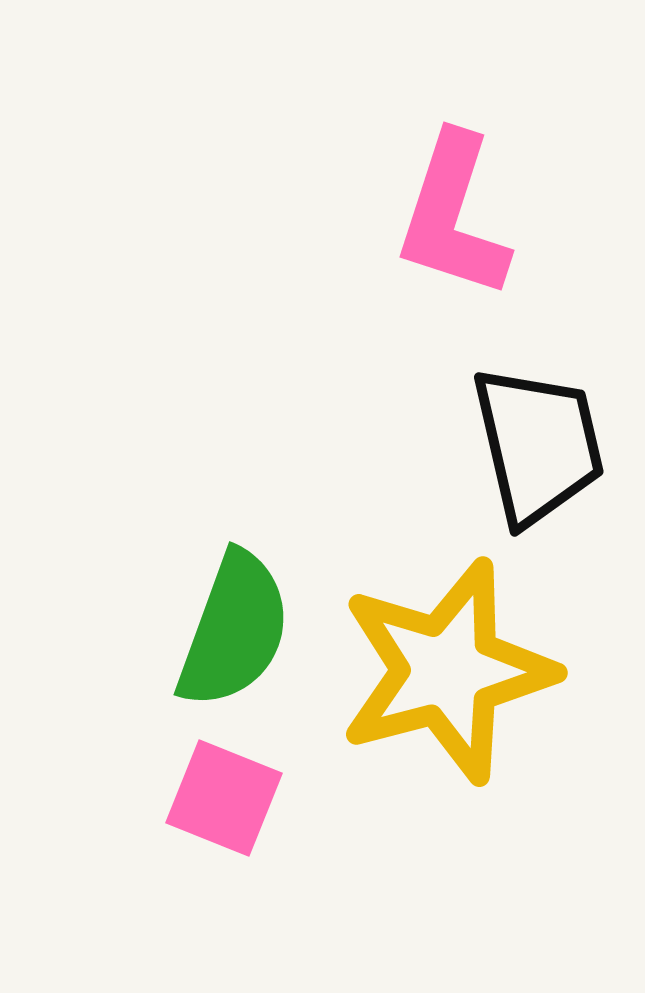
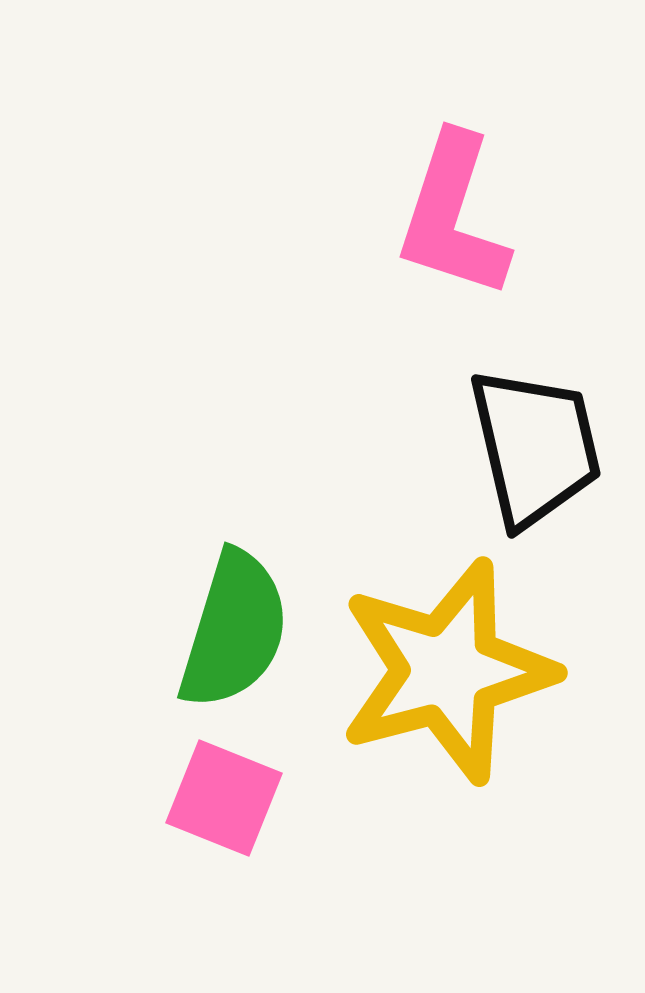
black trapezoid: moved 3 px left, 2 px down
green semicircle: rotated 3 degrees counterclockwise
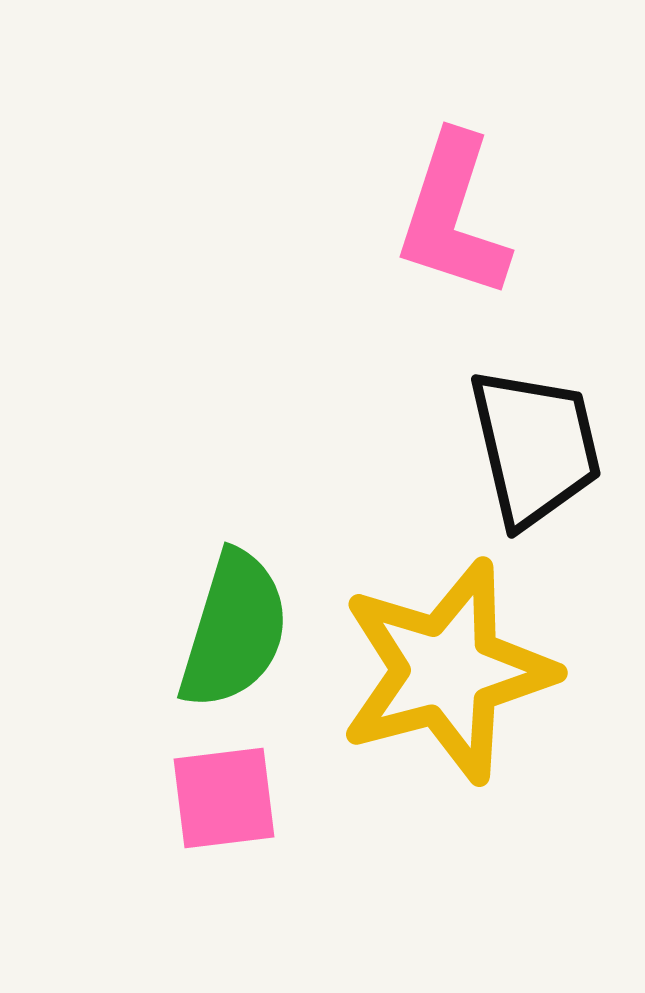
pink square: rotated 29 degrees counterclockwise
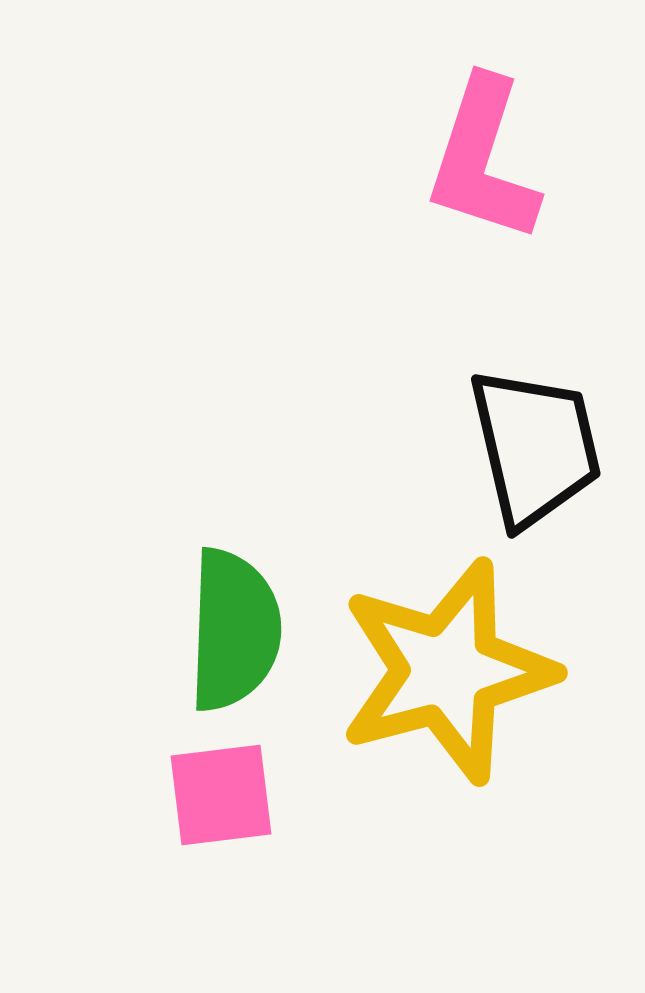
pink L-shape: moved 30 px right, 56 px up
green semicircle: rotated 15 degrees counterclockwise
pink square: moved 3 px left, 3 px up
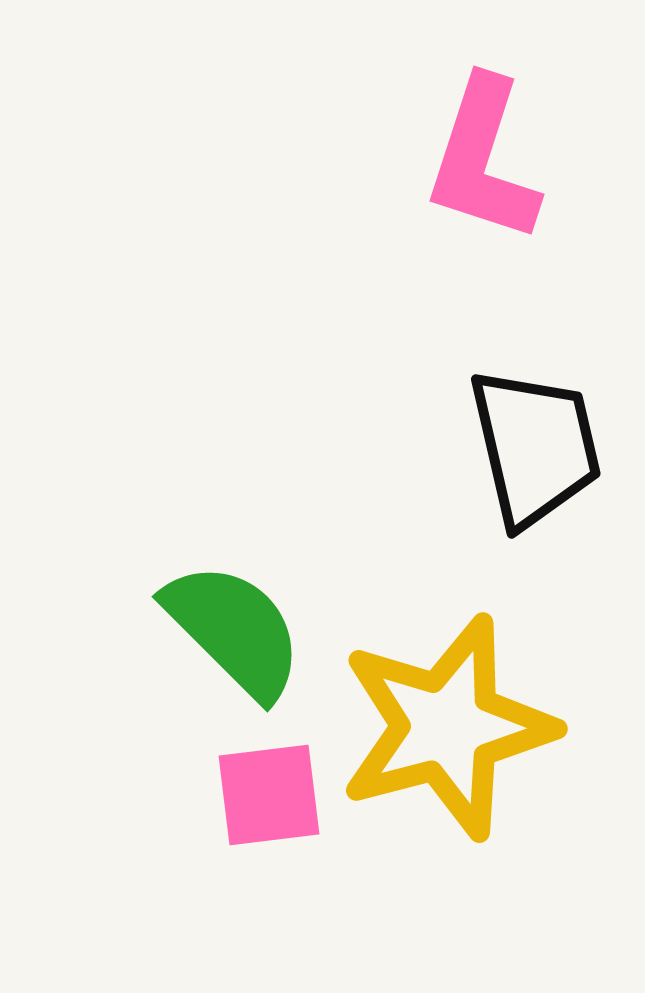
green semicircle: rotated 47 degrees counterclockwise
yellow star: moved 56 px down
pink square: moved 48 px right
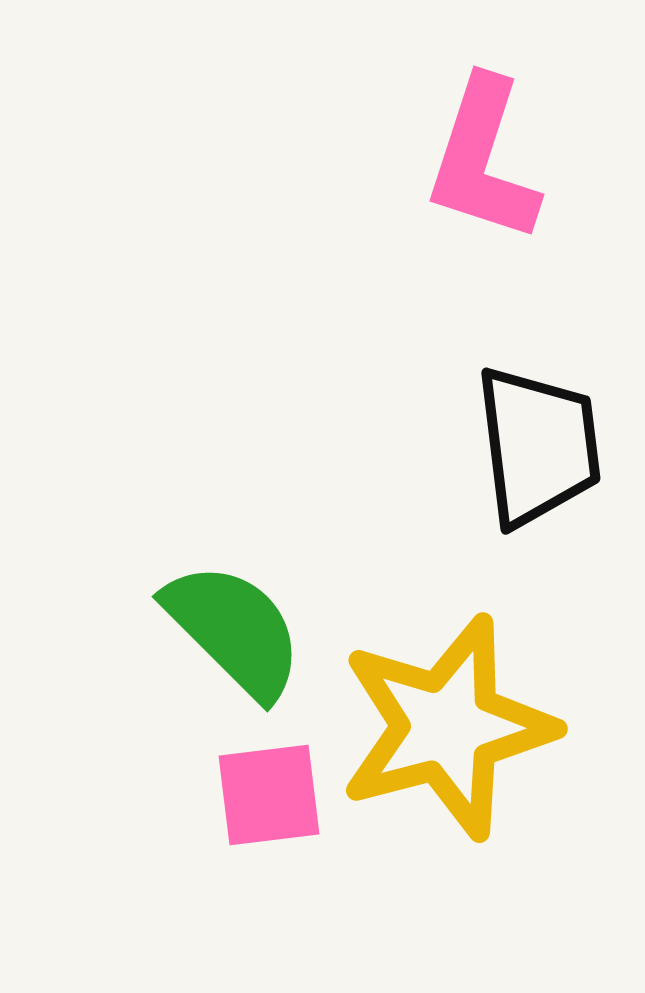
black trapezoid: moved 3 px right, 1 px up; rotated 6 degrees clockwise
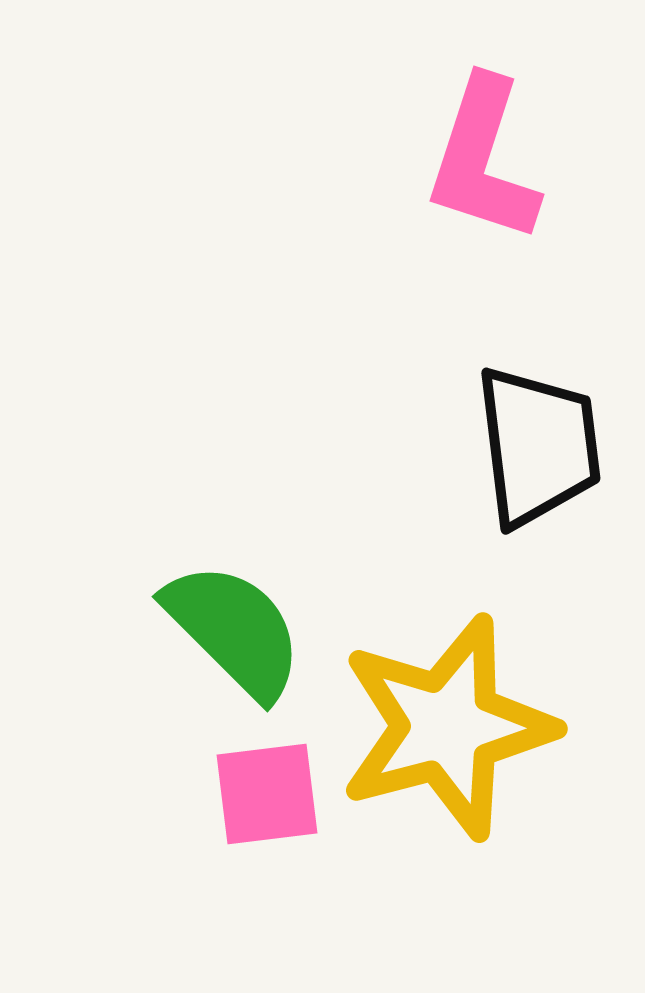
pink square: moved 2 px left, 1 px up
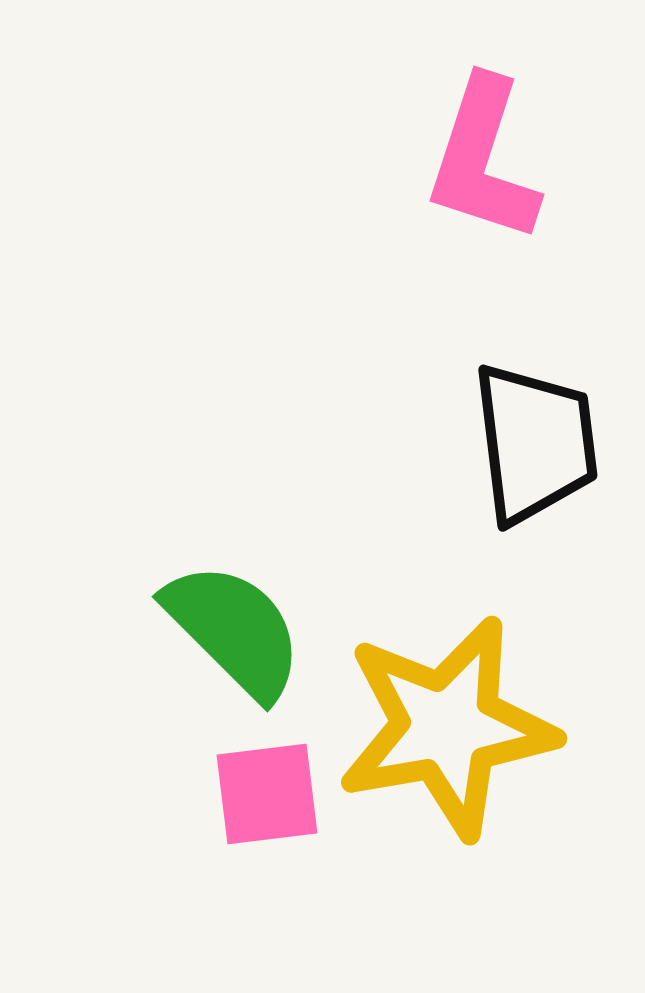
black trapezoid: moved 3 px left, 3 px up
yellow star: rotated 5 degrees clockwise
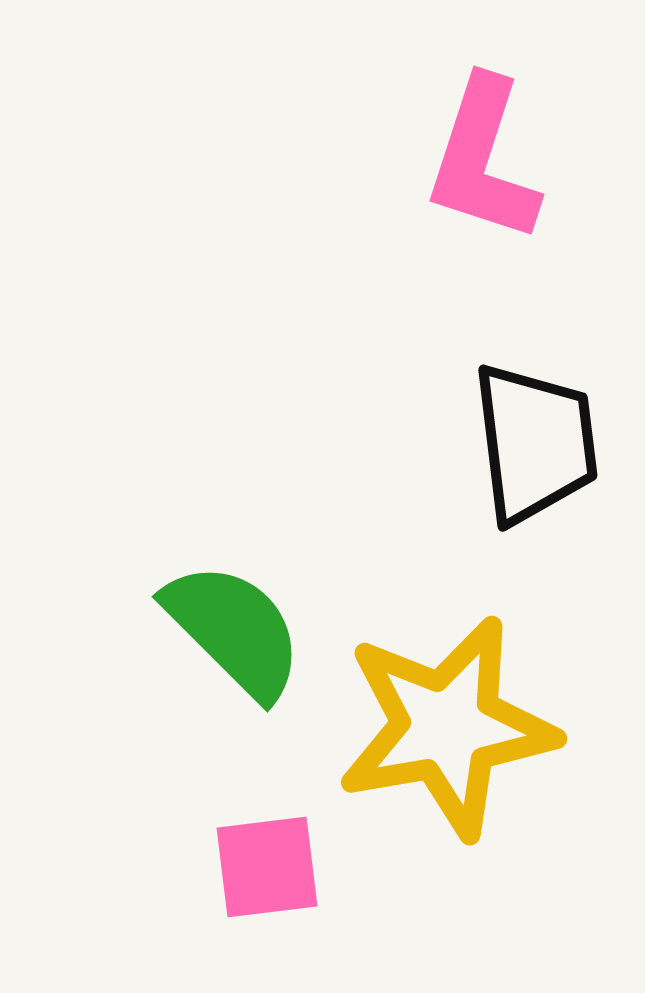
pink square: moved 73 px down
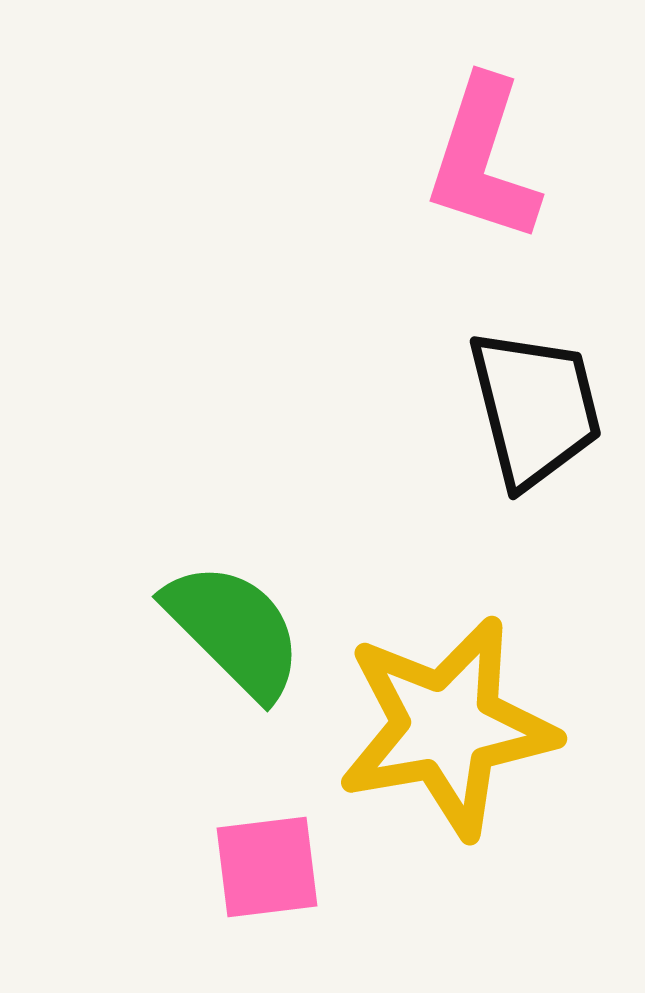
black trapezoid: moved 35 px up; rotated 7 degrees counterclockwise
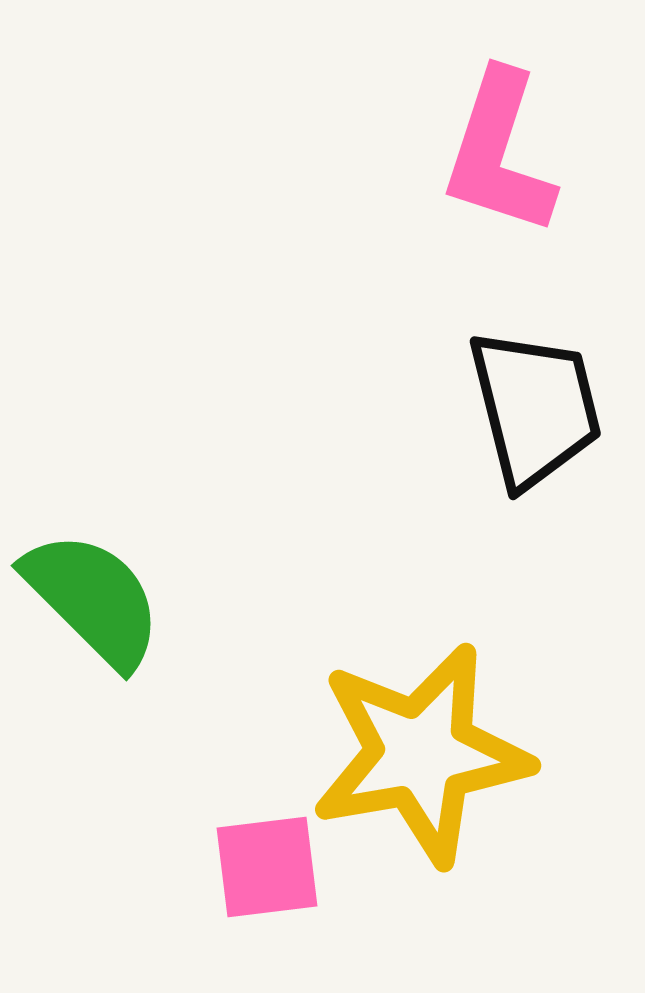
pink L-shape: moved 16 px right, 7 px up
green semicircle: moved 141 px left, 31 px up
yellow star: moved 26 px left, 27 px down
